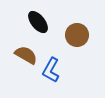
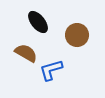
brown semicircle: moved 2 px up
blue L-shape: rotated 45 degrees clockwise
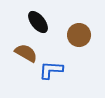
brown circle: moved 2 px right
blue L-shape: rotated 20 degrees clockwise
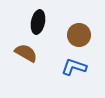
black ellipse: rotated 50 degrees clockwise
blue L-shape: moved 23 px right, 3 px up; rotated 15 degrees clockwise
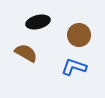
black ellipse: rotated 65 degrees clockwise
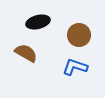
blue L-shape: moved 1 px right
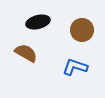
brown circle: moved 3 px right, 5 px up
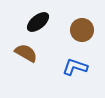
black ellipse: rotated 25 degrees counterclockwise
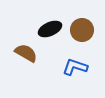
black ellipse: moved 12 px right, 7 px down; rotated 15 degrees clockwise
